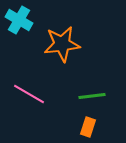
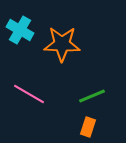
cyan cross: moved 1 px right, 10 px down
orange star: rotated 9 degrees clockwise
green line: rotated 16 degrees counterclockwise
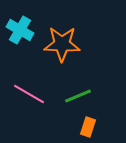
green line: moved 14 px left
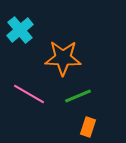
cyan cross: rotated 20 degrees clockwise
orange star: moved 1 px right, 14 px down
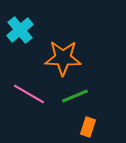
green line: moved 3 px left
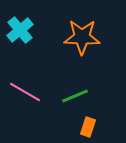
orange star: moved 19 px right, 21 px up
pink line: moved 4 px left, 2 px up
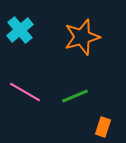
orange star: rotated 18 degrees counterclockwise
orange rectangle: moved 15 px right
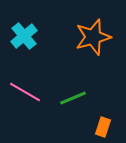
cyan cross: moved 4 px right, 6 px down
orange star: moved 11 px right
green line: moved 2 px left, 2 px down
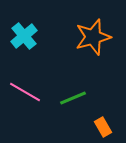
orange rectangle: rotated 48 degrees counterclockwise
